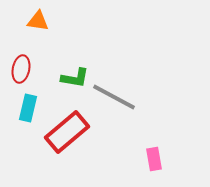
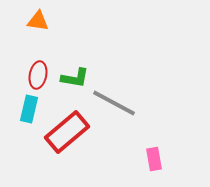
red ellipse: moved 17 px right, 6 px down
gray line: moved 6 px down
cyan rectangle: moved 1 px right, 1 px down
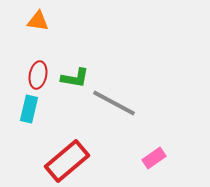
red rectangle: moved 29 px down
pink rectangle: moved 1 px up; rotated 65 degrees clockwise
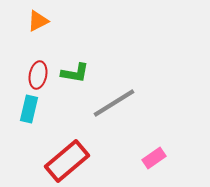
orange triangle: rotated 35 degrees counterclockwise
green L-shape: moved 5 px up
gray line: rotated 60 degrees counterclockwise
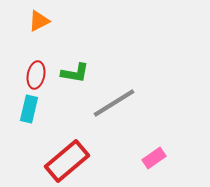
orange triangle: moved 1 px right
red ellipse: moved 2 px left
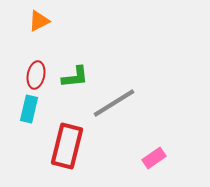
green L-shape: moved 4 px down; rotated 16 degrees counterclockwise
red rectangle: moved 15 px up; rotated 36 degrees counterclockwise
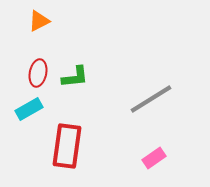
red ellipse: moved 2 px right, 2 px up
gray line: moved 37 px right, 4 px up
cyan rectangle: rotated 48 degrees clockwise
red rectangle: rotated 6 degrees counterclockwise
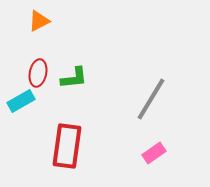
green L-shape: moved 1 px left, 1 px down
gray line: rotated 27 degrees counterclockwise
cyan rectangle: moved 8 px left, 8 px up
pink rectangle: moved 5 px up
